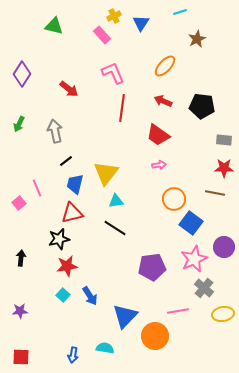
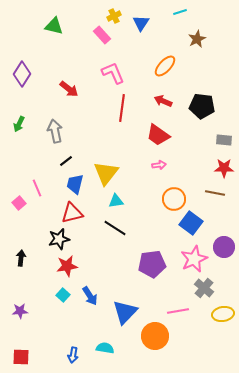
purple pentagon at (152, 267): moved 3 px up
blue triangle at (125, 316): moved 4 px up
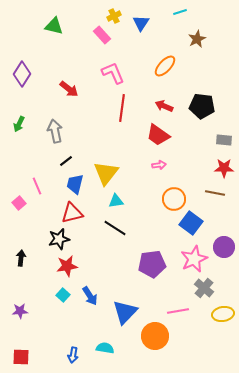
red arrow at (163, 101): moved 1 px right, 5 px down
pink line at (37, 188): moved 2 px up
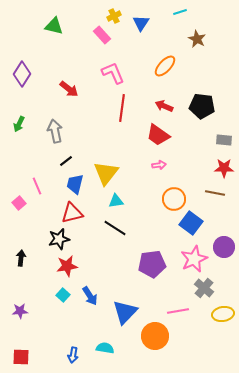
brown star at (197, 39): rotated 18 degrees counterclockwise
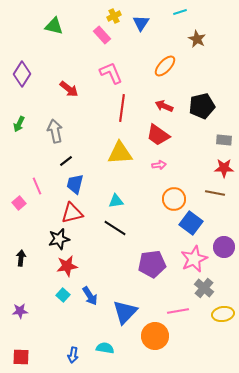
pink L-shape at (113, 73): moved 2 px left
black pentagon at (202, 106): rotated 20 degrees counterclockwise
yellow triangle at (106, 173): moved 14 px right, 20 px up; rotated 48 degrees clockwise
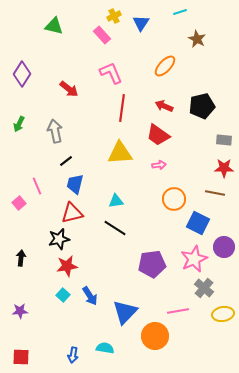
blue square at (191, 223): moved 7 px right; rotated 10 degrees counterclockwise
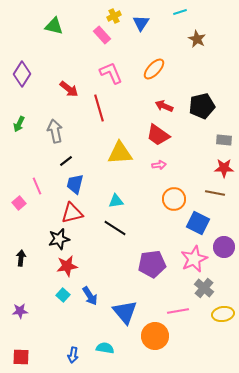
orange ellipse at (165, 66): moved 11 px left, 3 px down
red line at (122, 108): moved 23 px left; rotated 24 degrees counterclockwise
blue triangle at (125, 312): rotated 24 degrees counterclockwise
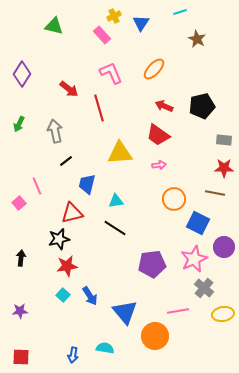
blue trapezoid at (75, 184): moved 12 px right
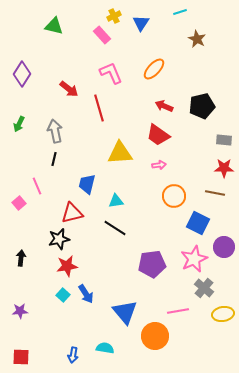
black line at (66, 161): moved 12 px left, 2 px up; rotated 40 degrees counterclockwise
orange circle at (174, 199): moved 3 px up
blue arrow at (90, 296): moved 4 px left, 2 px up
